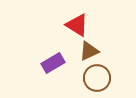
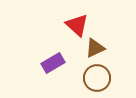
red triangle: rotated 10 degrees clockwise
brown triangle: moved 6 px right, 3 px up
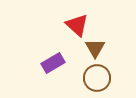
brown triangle: rotated 35 degrees counterclockwise
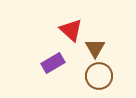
red triangle: moved 6 px left, 5 px down
brown circle: moved 2 px right, 2 px up
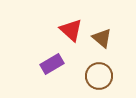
brown triangle: moved 7 px right, 10 px up; rotated 20 degrees counterclockwise
purple rectangle: moved 1 px left, 1 px down
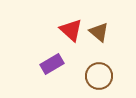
brown triangle: moved 3 px left, 6 px up
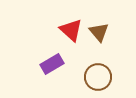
brown triangle: rotated 10 degrees clockwise
brown circle: moved 1 px left, 1 px down
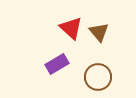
red triangle: moved 2 px up
purple rectangle: moved 5 px right
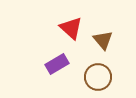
brown triangle: moved 4 px right, 8 px down
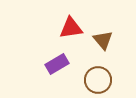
red triangle: rotated 50 degrees counterclockwise
brown circle: moved 3 px down
